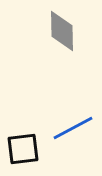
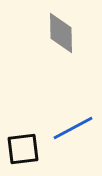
gray diamond: moved 1 px left, 2 px down
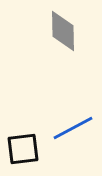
gray diamond: moved 2 px right, 2 px up
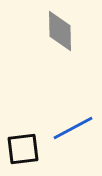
gray diamond: moved 3 px left
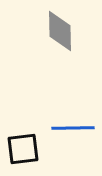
blue line: rotated 27 degrees clockwise
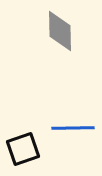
black square: rotated 12 degrees counterclockwise
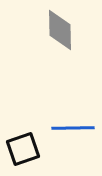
gray diamond: moved 1 px up
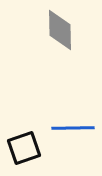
black square: moved 1 px right, 1 px up
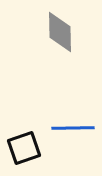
gray diamond: moved 2 px down
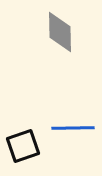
black square: moved 1 px left, 2 px up
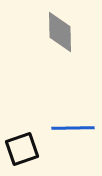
black square: moved 1 px left, 3 px down
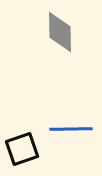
blue line: moved 2 px left, 1 px down
